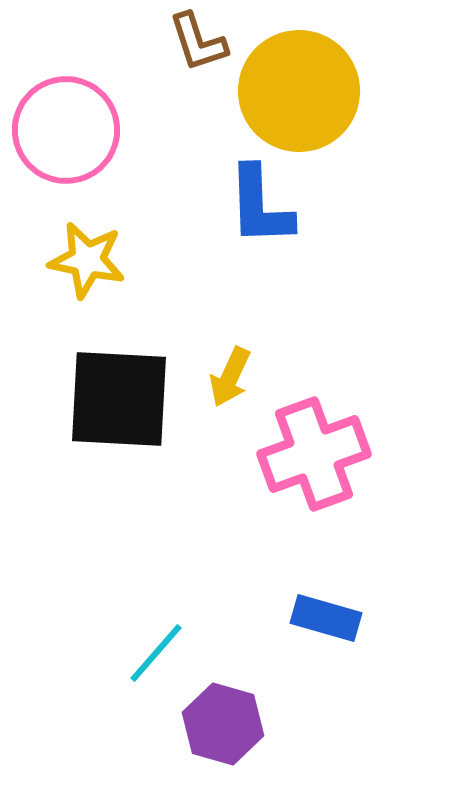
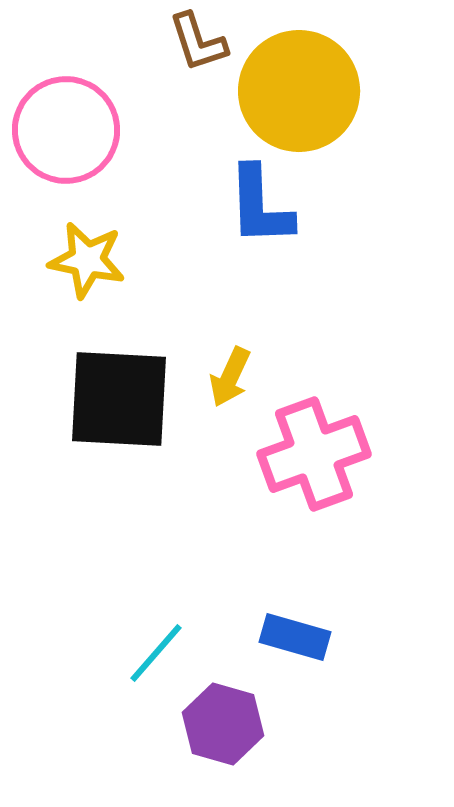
blue rectangle: moved 31 px left, 19 px down
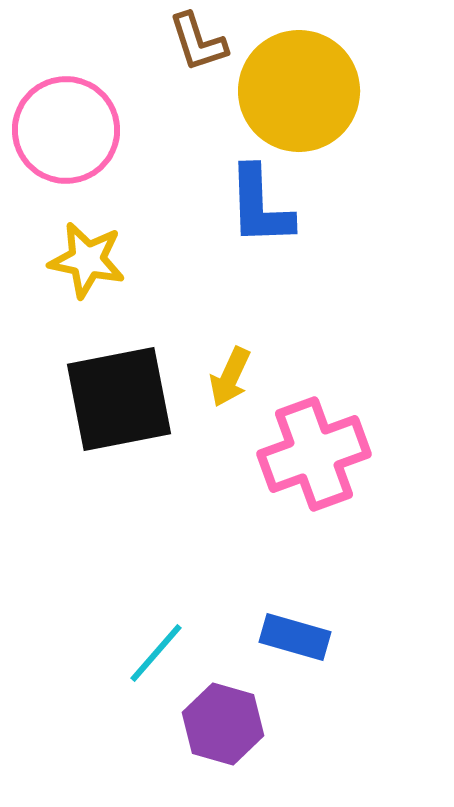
black square: rotated 14 degrees counterclockwise
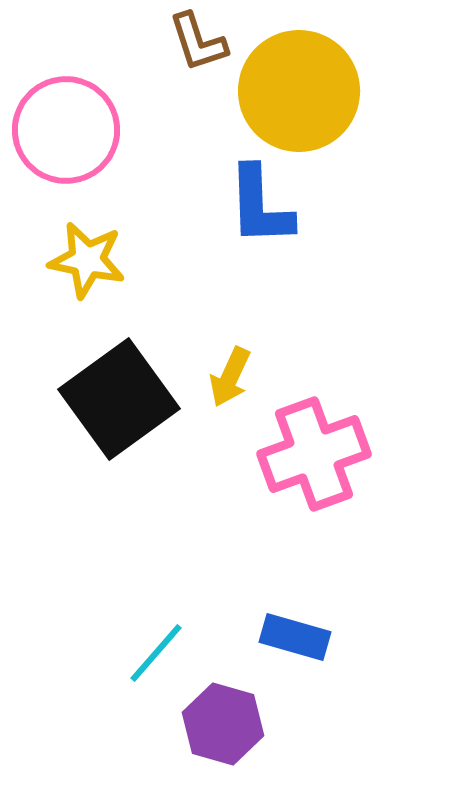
black square: rotated 25 degrees counterclockwise
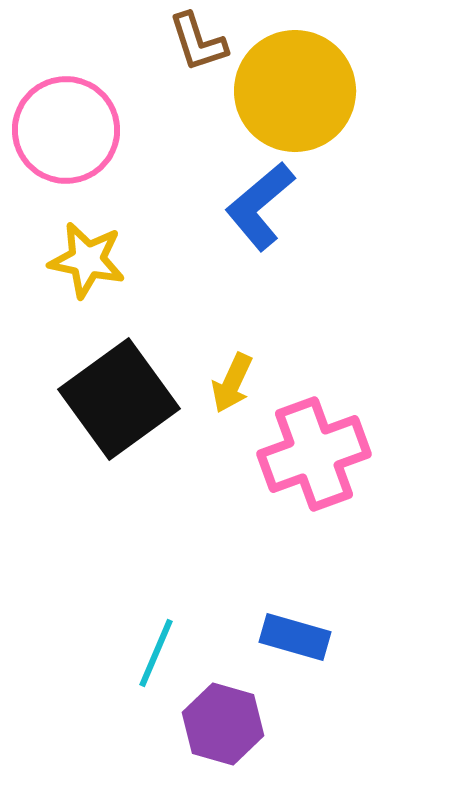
yellow circle: moved 4 px left
blue L-shape: rotated 52 degrees clockwise
yellow arrow: moved 2 px right, 6 px down
cyan line: rotated 18 degrees counterclockwise
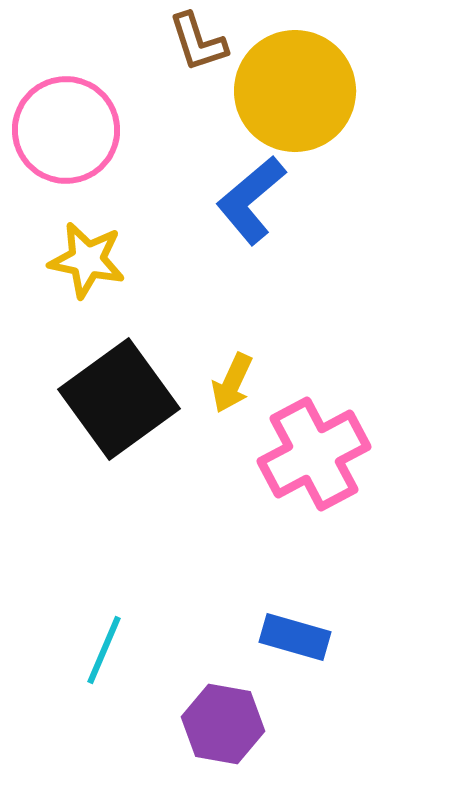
blue L-shape: moved 9 px left, 6 px up
pink cross: rotated 8 degrees counterclockwise
cyan line: moved 52 px left, 3 px up
purple hexagon: rotated 6 degrees counterclockwise
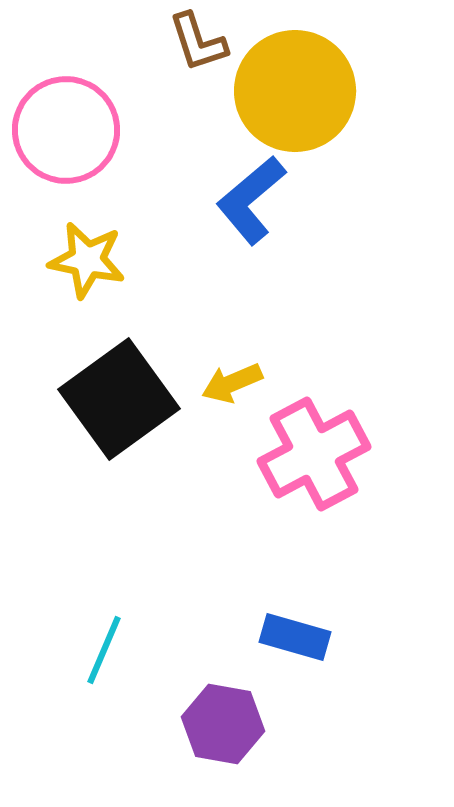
yellow arrow: rotated 42 degrees clockwise
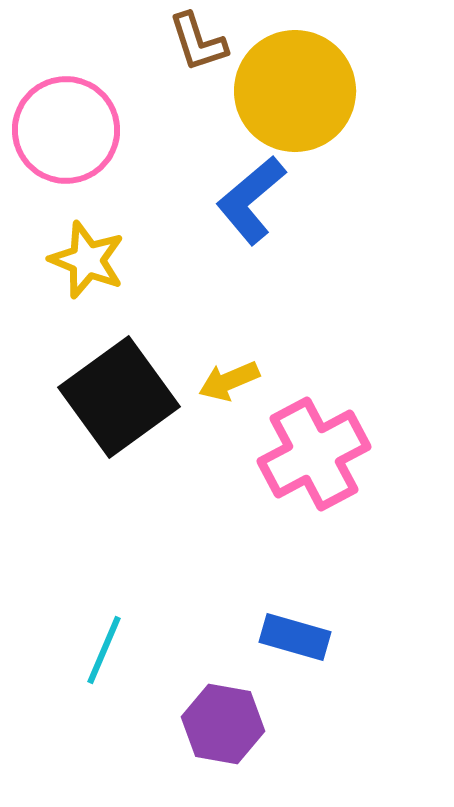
yellow star: rotated 10 degrees clockwise
yellow arrow: moved 3 px left, 2 px up
black square: moved 2 px up
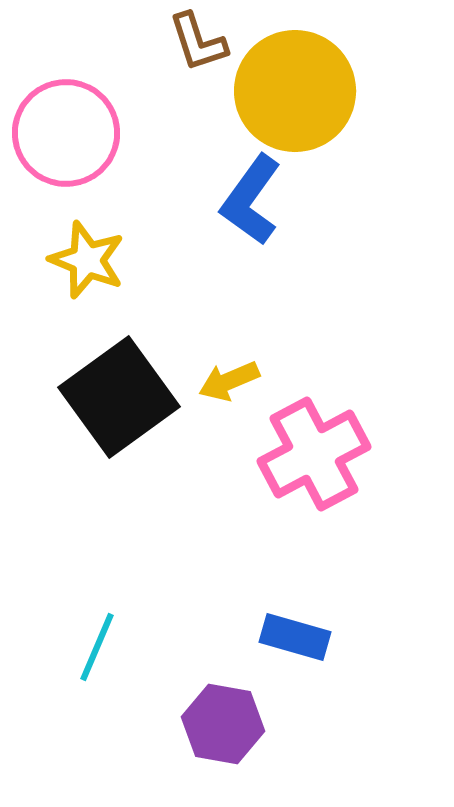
pink circle: moved 3 px down
blue L-shape: rotated 14 degrees counterclockwise
cyan line: moved 7 px left, 3 px up
